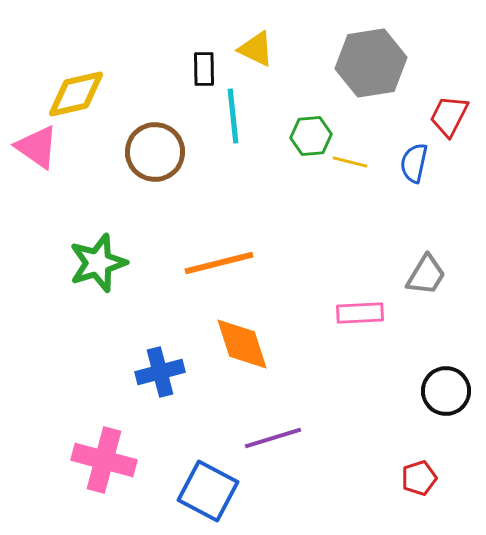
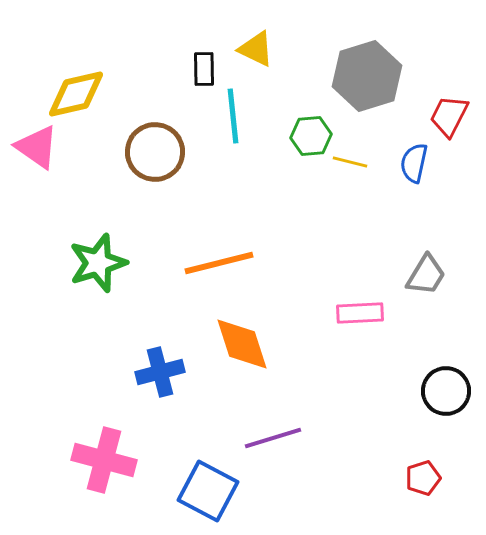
gray hexagon: moved 4 px left, 13 px down; rotated 8 degrees counterclockwise
red pentagon: moved 4 px right
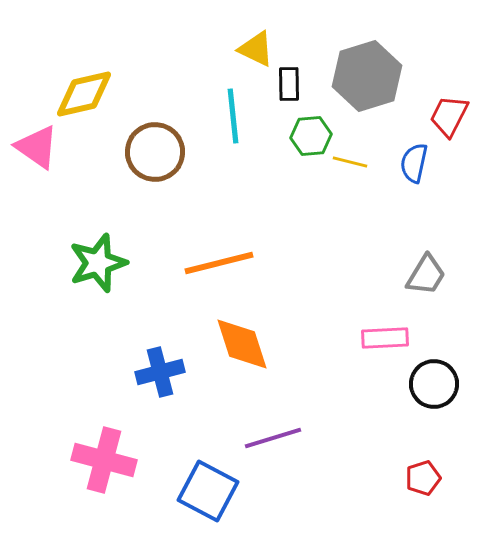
black rectangle: moved 85 px right, 15 px down
yellow diamond: moved 8 px right
pink rectangle: moved 25 px right, 25 px down
black circle: moved 12 px left, 7 px up
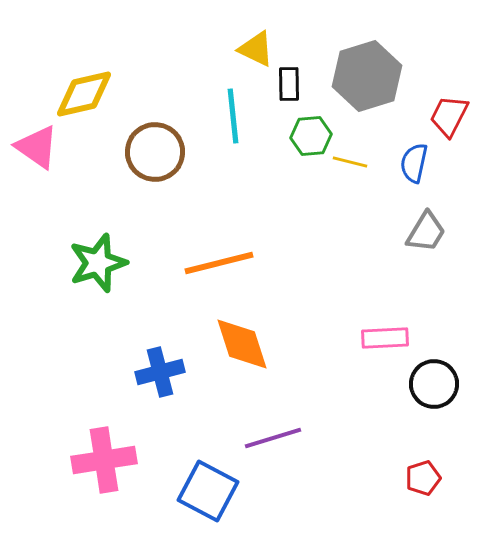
gray trapezoid: moved 43 px up
pink cross: rotated 24 degrees counterclockwise
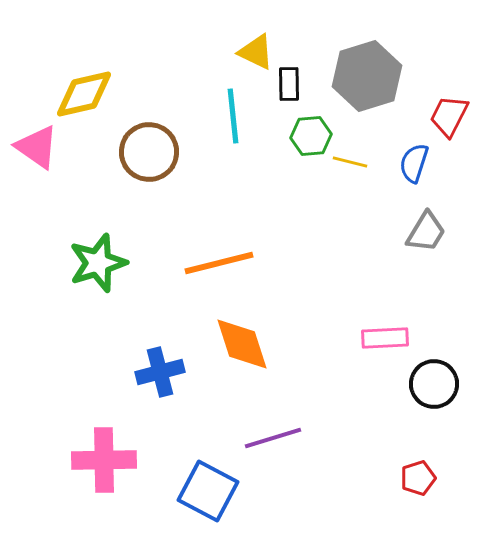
yellow triangle: moved 3 px down
brown circle: moved 6 px left
blue semicircle: rotated 6 degrees clockwise
pink cross: rotated 8 degrees clockwise
red pentagon: moved 5 px left
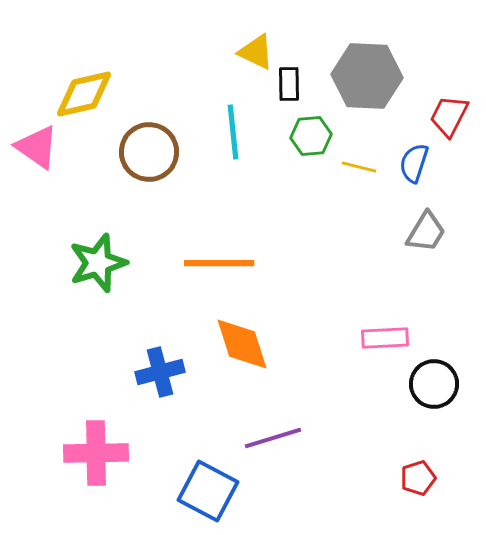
gray hexagon: rotated 20 degrees clockwise
cyan line: moved 16 px down
yellow line: moved 9 px right, 5 px down
orange line: rotated 14 degrees clockwise
pink cross: moved 8 px left, 7 px up
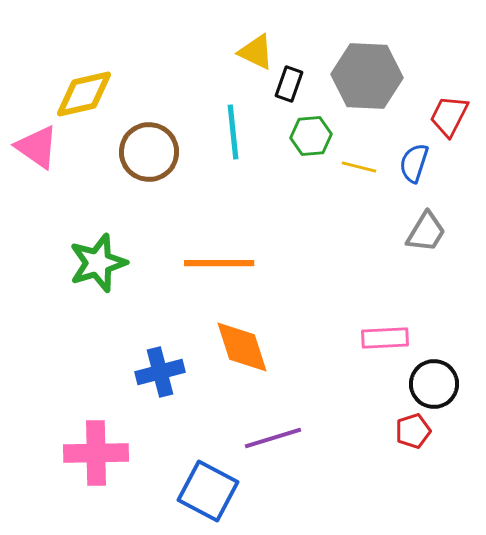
black rectangle: rotated 20 degrees clockwise
orange diamond: moved 3 px down
red pentagon: moved 5 px left, 47 px up
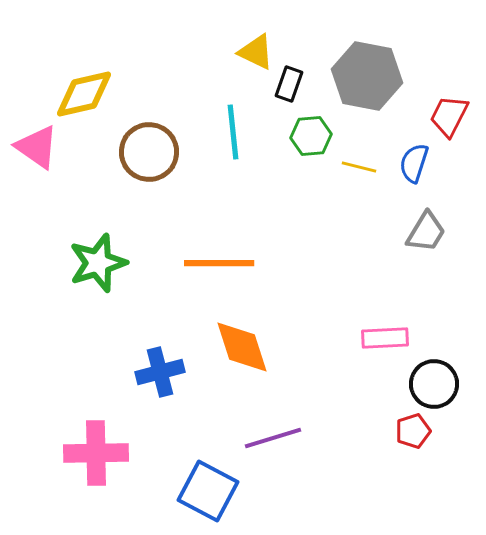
gray hexagon: rotated 8 degrees clockwise
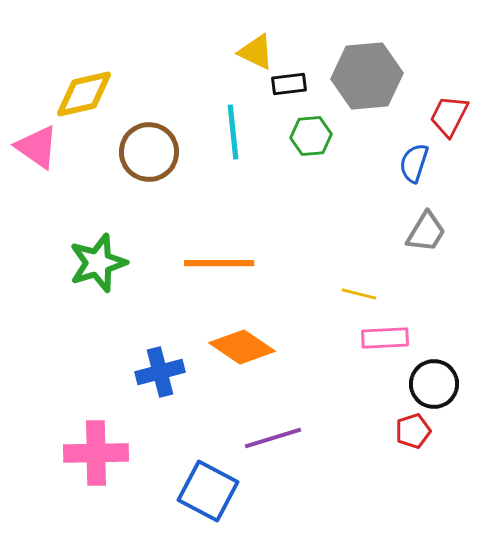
gray hexagon: rotated 16 degrees counterclockwise
black rectangle: rotated 64 degrees clockwise
yellow line: moved 127 px down
orange diamond: rotated 38 degrees counterclockwise
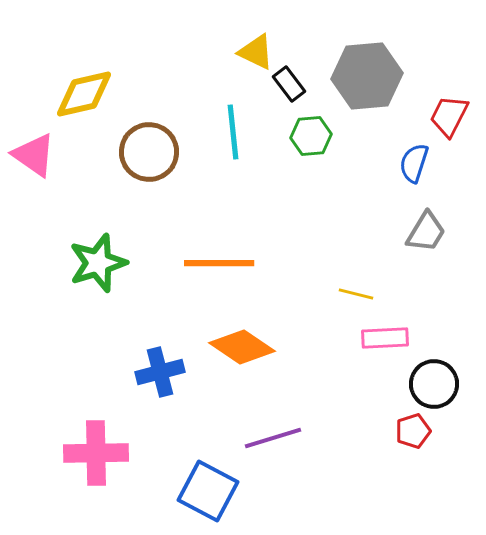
black rectangle: rotated 60 degrees clockwise
pink triangle: moved 3 px left, 8 px down
yellow line: moved 3 px left
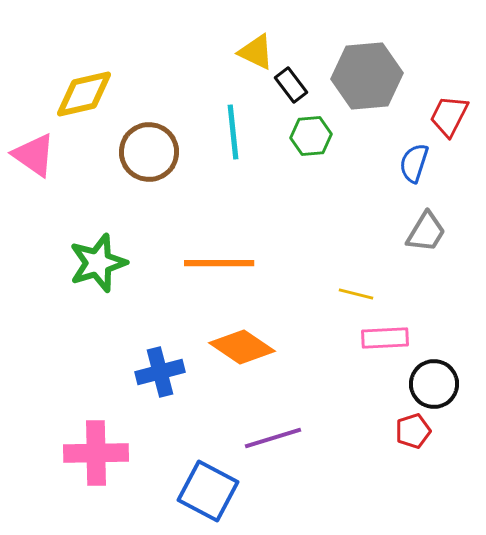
black rectangle: moved 2 px right, 1 px down
